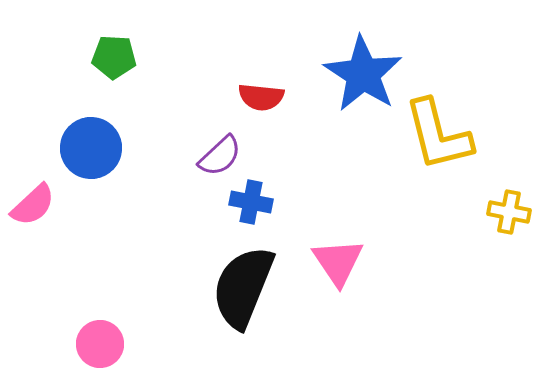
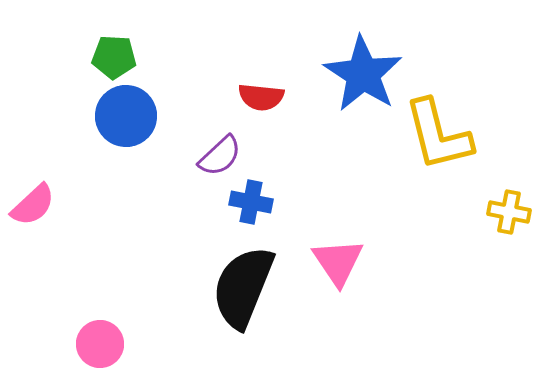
blue circle: moved 35 px right, 32 px up
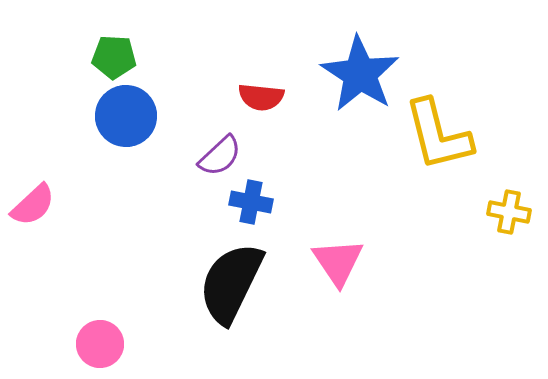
blue star: moved 3 px left
black semicircle: moved 12 px left, 4 px up; rotated 4 degrees clockwise
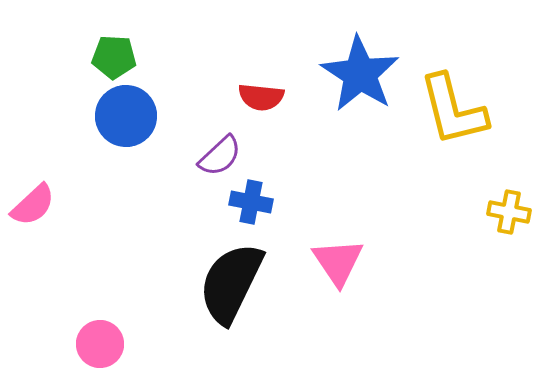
yellow L-shape: moved 15 px right, 25 px up
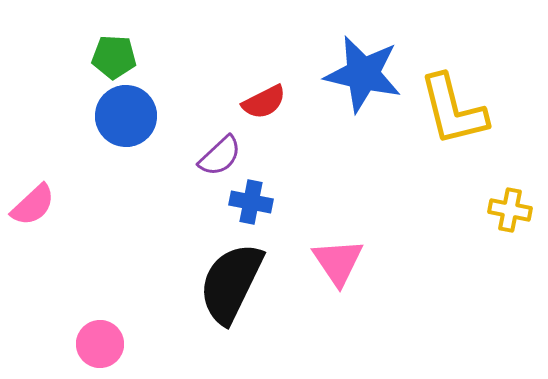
blue star: moved 3 px right; rotated 20 degrees counterclockwise
red semicircle: moved 3 px right, 5 px down; rotated 33 degrees counterclockwise
yellow cross: moved 1 px right, 2 px up
